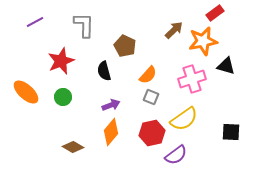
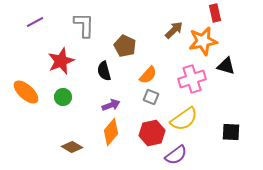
red rectangle: rotated 66 degrees counterclockwise
brown diamond: moved 1 px left
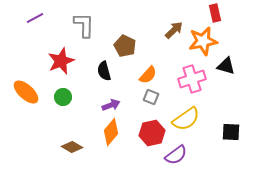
purple line: moved 4 px up
yellow semicircle: moved 2 px right
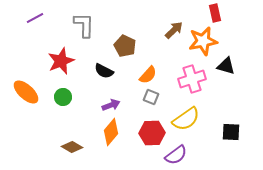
black semicircle: rotated 48 degrees counterclockwise
red hexagon: rotated 10 degrees clockwise
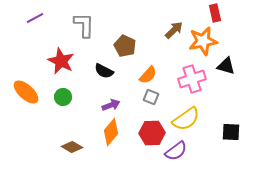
red star: rotated 24 degrees counterclockwise
purple semicircle: moved 4 px up
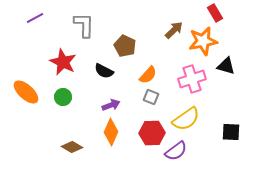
red rectangle: rotated 18 degrees counterclockwise
red star: moved 2 px right, 1 px down
orange diamond: rotated 16 degrees counterclockwise
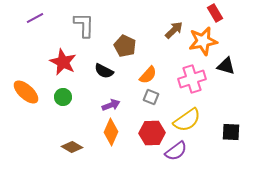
yellow semicircle: moved 1 px right, 1 px down
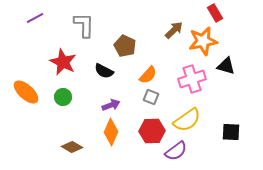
red hexagon: moved 2 px up
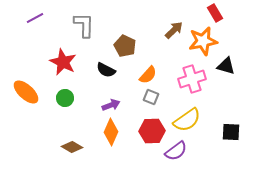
black semicircle: moved 2 px right, 1 px up
green circle: moved 2 px right, 1 px down
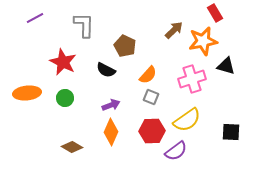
orange ellipse: moved 1 px right, 1 px down; rotated 48 degrees counterclockwise
